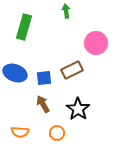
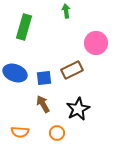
black star: rotated 10 degrees clockwise
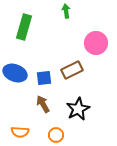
orange circle: moved 1 px left, 2 px down
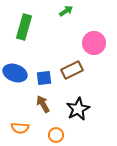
green arrow: rotated 64 degrees clockwise
pink circle: moved 2 px left
orange semicircle: moved 4 px up
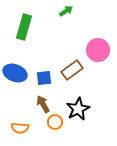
pink circle: moved 4 px right, 7 px down
brown rectangle: rotated 10 degrees counterclockwise
orange circle: moved 1 px left, 13 px up
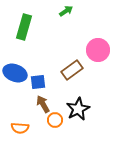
blue square: moved 6 px left, 4 px down
orange circle: moved 2 px up
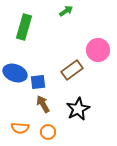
orange circle: moved 7 px left, 12 px down
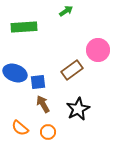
green rectangle: rotated 70 degrees clockwise
orange semicircle: rotated 36 degrees clockwise
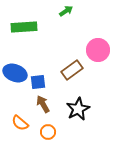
orange semicircle: moved 5 px up
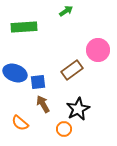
orange circle: moved 16 px right, 3 px up
